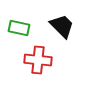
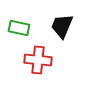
black trapezoid: rotated 112 degrees counterclockwise
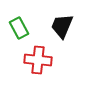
green rectangle: rotated 50 degrees clockwise
